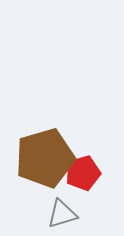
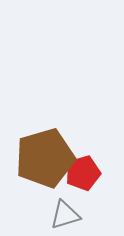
gray triangle: moved 3 px right, 1 px down
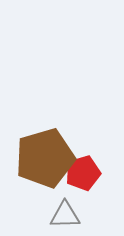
gray triangle: rotated 16 degrees clockwise
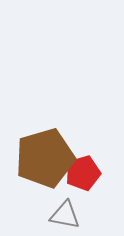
gray triangle: rotated 12 degrees clockwise
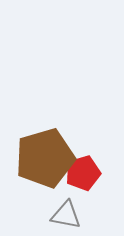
gray triangle: moved 1 px right
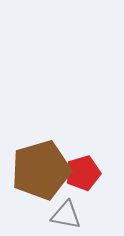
brown pentagon: moved 4 px left, 12 px down
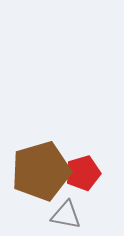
brown pentagon: moved 1 px down
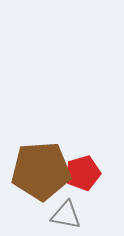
brown pentagon: rotated 12 degrees clockwise
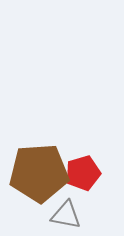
brown pentagon: moved 2 px left, 2 px down
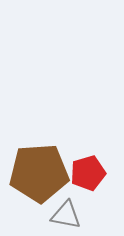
red pentagon: moved 5 px right
